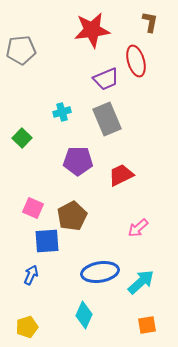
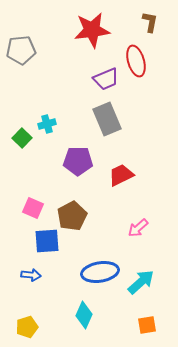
cyan cross: moved 15 px left, 12 px down
blue arrow: rotated 72 degrees clockwise
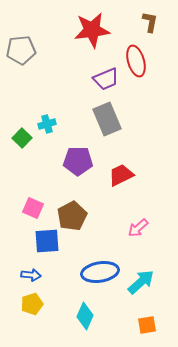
cyan diamond: moved 1 px right, 1 px down
yellow pentagon: moved 5 px right, 23 px up
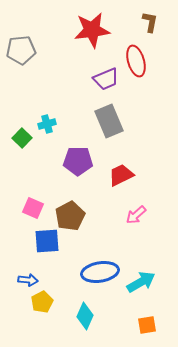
gray rectangle: moved 2 px right, 2 px down
brown pentagon: moved 2 px left
pink arrow: moved 2 px left, 13 px up
blue arrow: moved 3 px left, 5 px down
cyan arrow: rotated 12 degrees clockwise
yellow pentagon: moved 10 px right, 2 px up; rotated 10 degrees counterclockwise
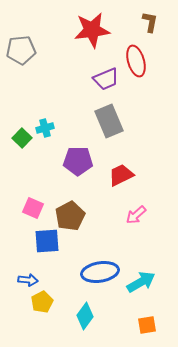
cyan cross: moved 2 px left, 4 px down
cyan diamond: rotated 12 degrees clockwise
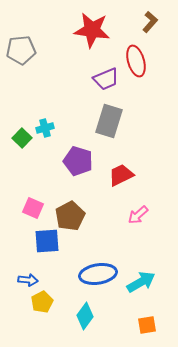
brown L-shape: rotated 30 degrees clockwise
red star: rotated 15 degrees clockwise
gray rectangle: rotated 40 degrees clockwise
purple pentagon: rotated 16 degrees clockwise
pink arrow: moved 2 px right
blue ellipse: moved 2 px left, 2 px down
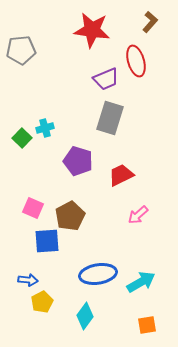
gray rectangle: moved 1 px right, 3 px up
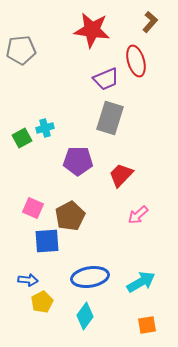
green square: rotated 18 degrees clockwise
purple pentagon: rotated 16 degrees counterclockwise
red trapezoid: rotated 20 degrees counterclockwise
blue ellipse: moved 8 px left, 3 px down
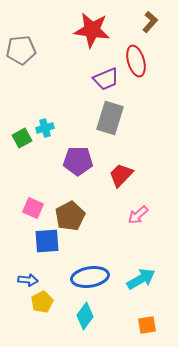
cyan arrow: moved 3 px up
